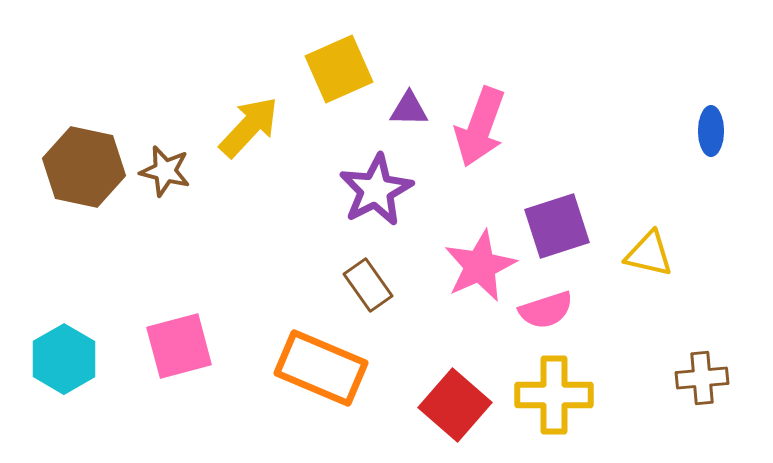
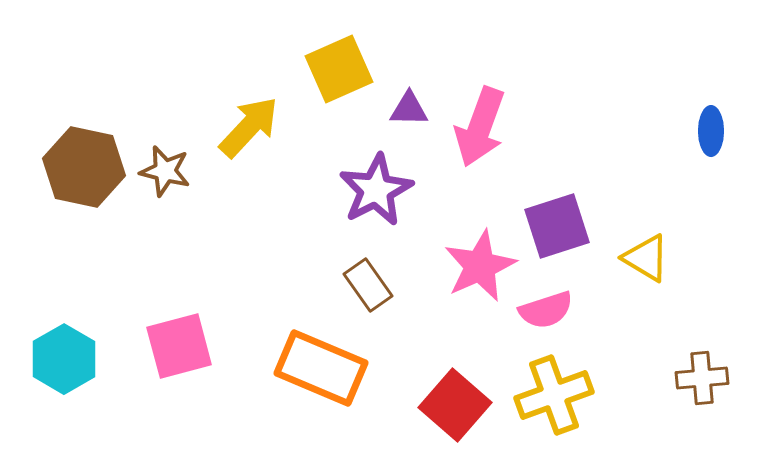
yellow triangle: moved 3 px left, 4 px down; rotated 18 degrees clockwise
yellow cross: rotated 20 degrees counterclockwise
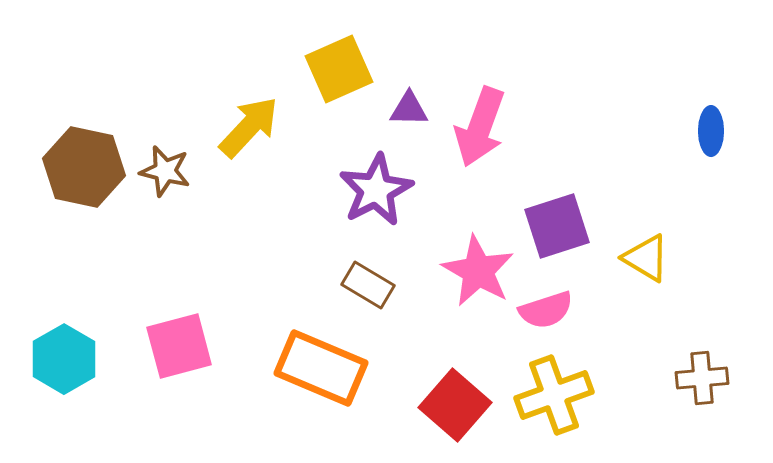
pink star: moved 2 px left, 5 px down; rotated 18 degrees counterclockwise
brown rectangle: rotated 24 degrees counterclockwise
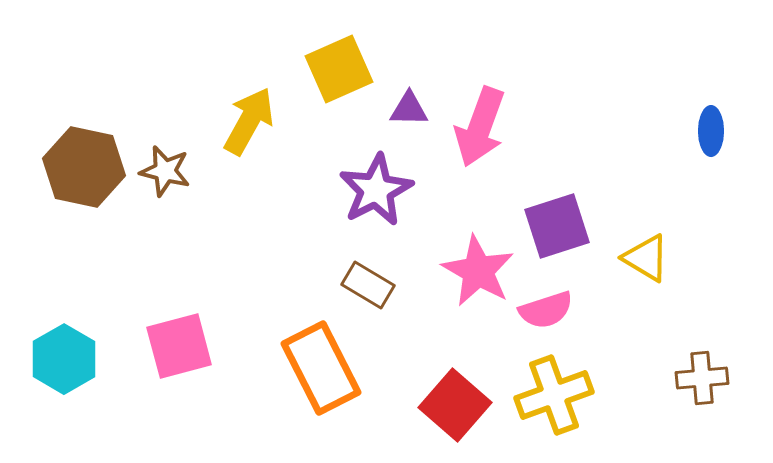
yellow arrow: moved 6 px up; rotated 14 degrees counterclockwise
orange rectangle: rotated 40 degrees clockwise
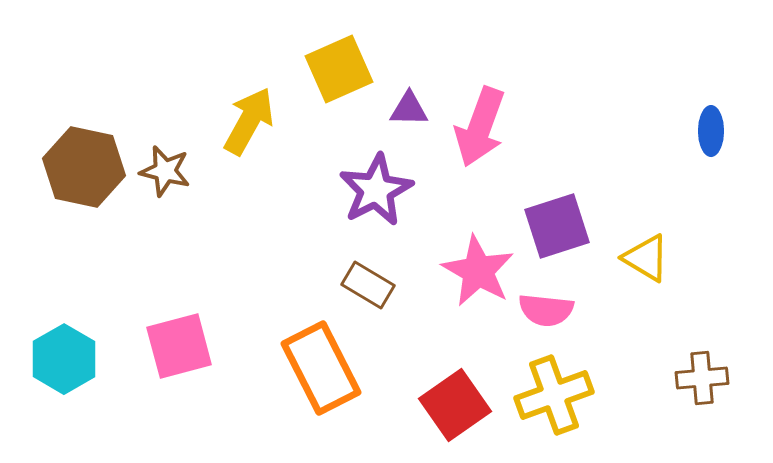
pink semicircle: rotated 24 degrees clockwise
red square: rotated 14 degrees clockwise
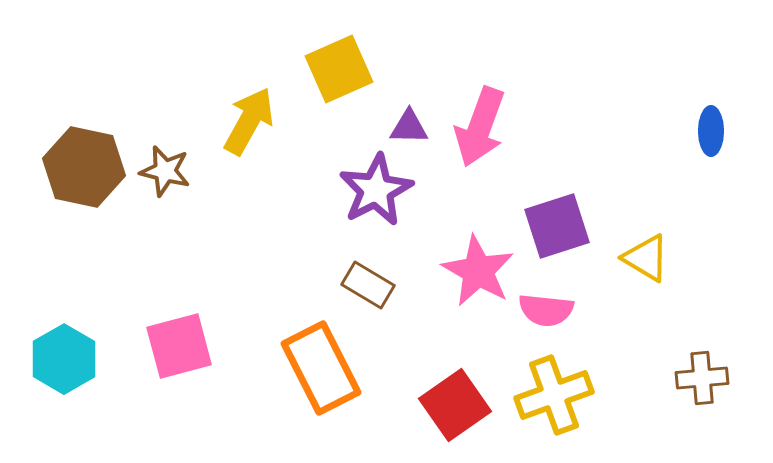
purple triangle: moved 18 px down
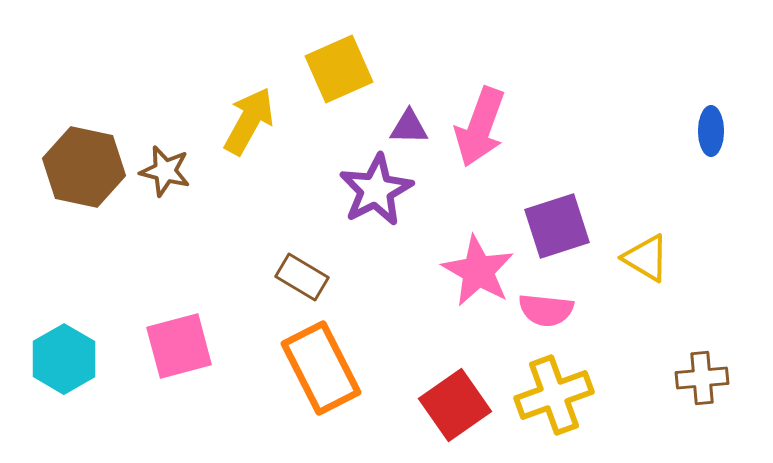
brown rectangle: moved 66 px left, 8 px up
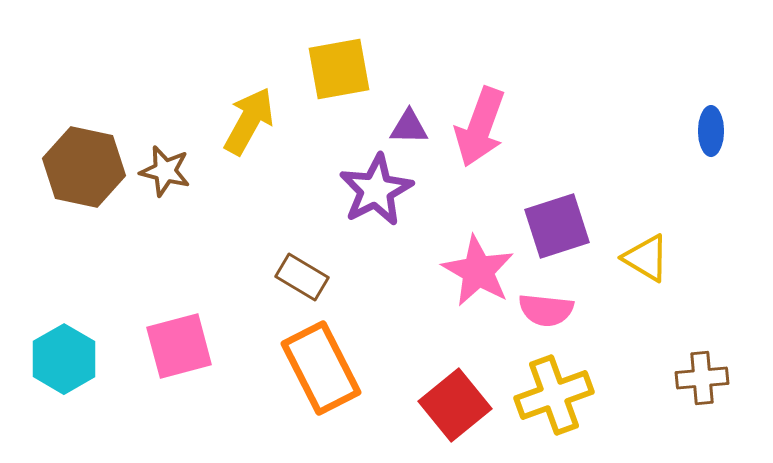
yellow square: rotated 14 degrees clockwise
red square: rotated 4 degrees counterclockwise
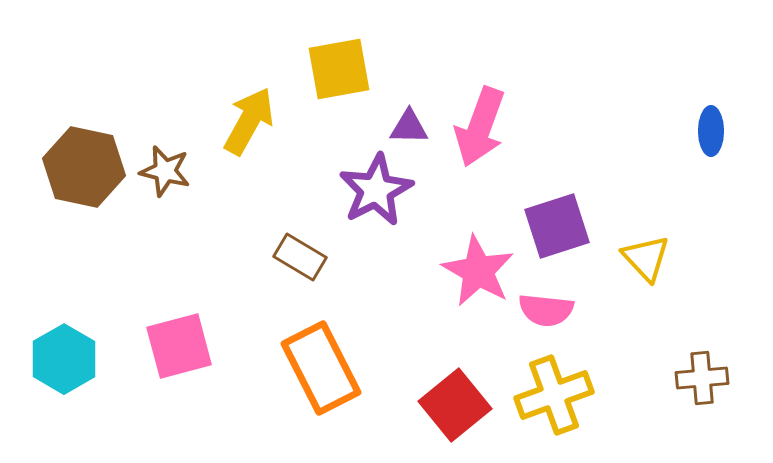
yellow triangle: rotated 16 degrees clockwise
brown rectangle: moved 2 px left, 20 px up
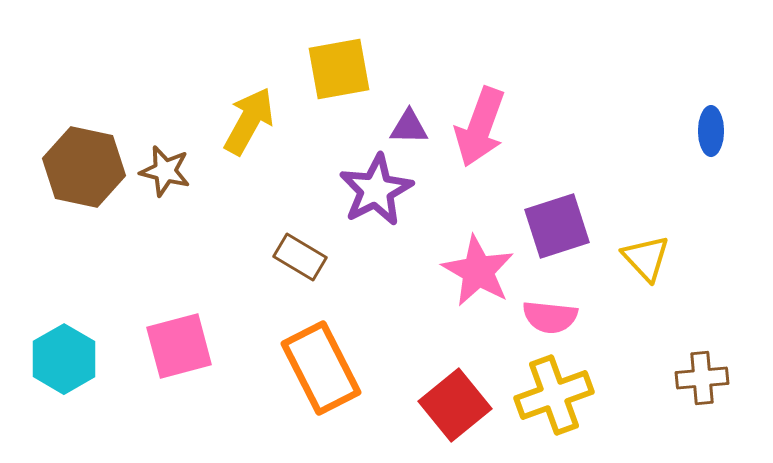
pink semicircle: moved 4 px right, 7 px down
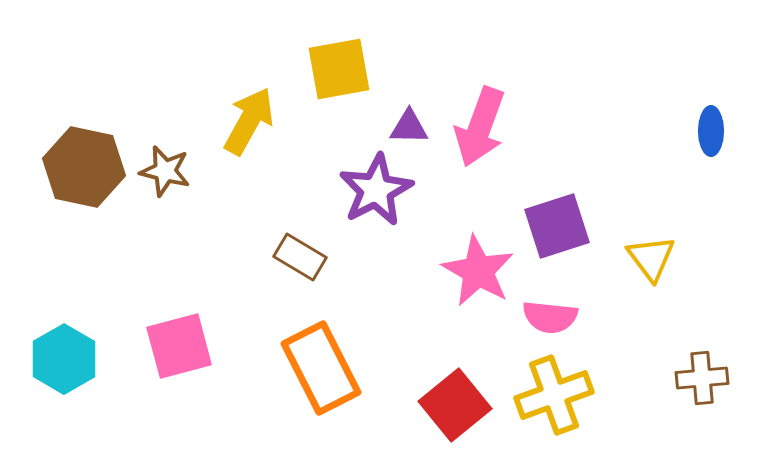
yellow triangle: moved 5 px right; rotated 6 degrees clockwise
